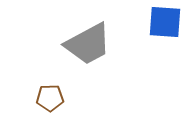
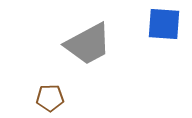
blue square: moved 1 px left, 2 px down
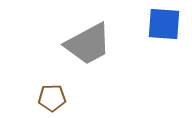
brown pentagon: moved 2 px right
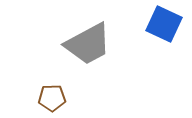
blue square: rotated 21 degrees clockwise
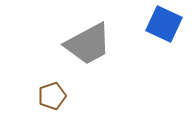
brown pentagon: moved 2 px up; rotated 16 degrees counterclockwise
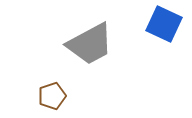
gray trapezoid: moved 2 px right
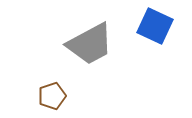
blue square: moved 9 px left, 2 px down
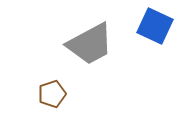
brown pentagon: moved 2 px up
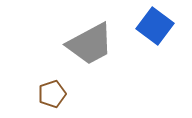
blue square: rotated 12 degrees clockwise
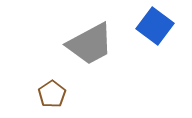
brown pentagon: rotated 16 degrees counterclockwise
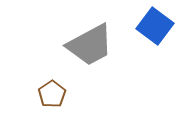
gray trapezoid: moved 1 px down
